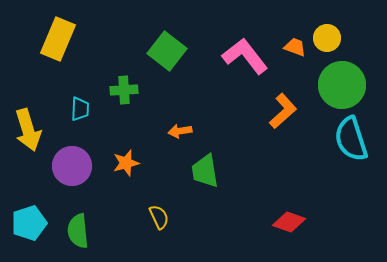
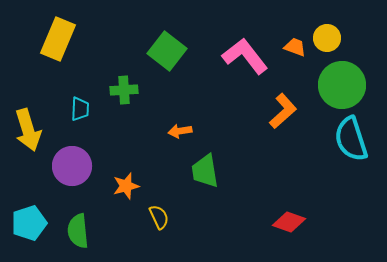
orange star: moved 23 px down
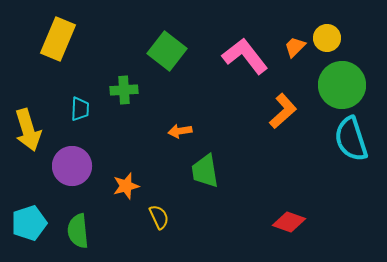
orange trapezoid: rotated 65 degrees counterclockwise
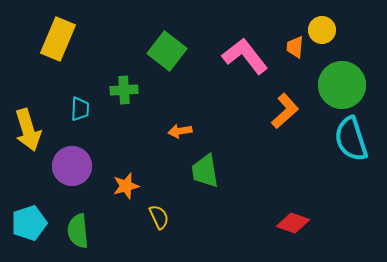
yellow circle: moved 5 px left, 8 px up
orange trapezoid: rotated 40 degrees counterclockwise
orange L-shape: moved 2 px right
red diamond: moved 4 px right, 1 px down
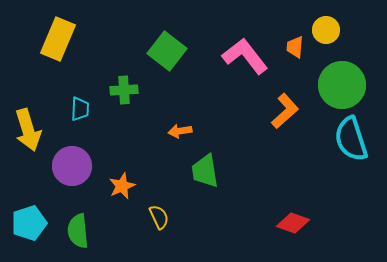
yellow circle: moved 4 px right
orange star: moved 4 px left; rotated 8 degrees counterclockwise
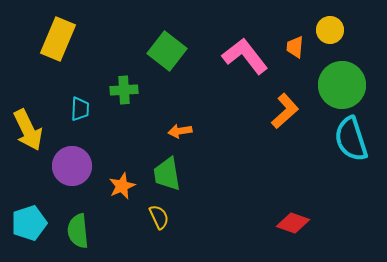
yellow circle: moved 4 px right
yellow arrow: rotated 9 degrees counterclockwise
green trapezoid: moved 38 px left, 3 px down
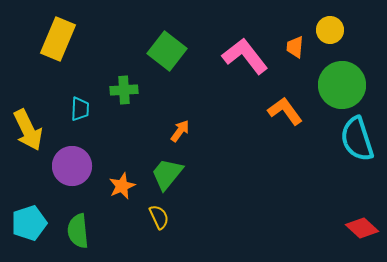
orange L-shape: rotated 84 degrees counterclockwise
orange arrow: rotated 135 degrees clockwise
cyan semicircle: moved 6 px right
green trapezoid: rotated 48 degrees clockwise
red diamond: moved 69 px right, 5 px down; rotated 24 degrees clockwise
